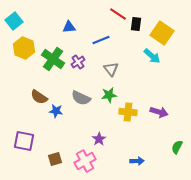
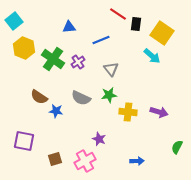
purple star: rotated 16 degrees counterclockwise
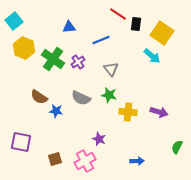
green star: rotated 21 degrees clockwise
purple square: moved 3 px left, 1 px down
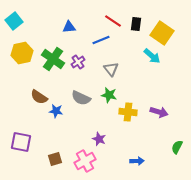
red line: moved 5 px left, 7 px down
yellow hexagon: moved 2 px left, 5 px down; rotated 25 degrees clockwise
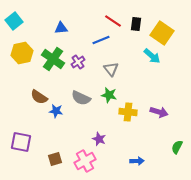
blue triangle: moved 8 px left, 1 px down
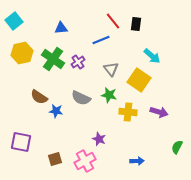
red line: rotated 18 degrees clockwise
yellow square: moved 23 px left, 47 px down
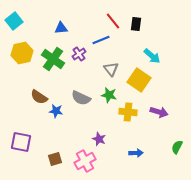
purple cross: moved 1 px right, 8 px up
blue arrow: moved 1 px left, 8 px up
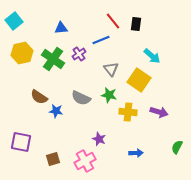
brown square: moved 2 px left
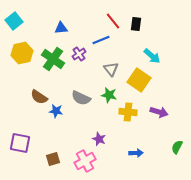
purple square: moved 1 px left, 1 px down
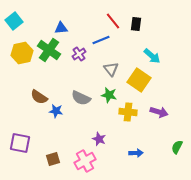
green cross: moved 4 px left, 9 px up
